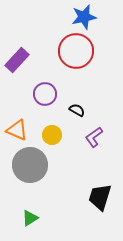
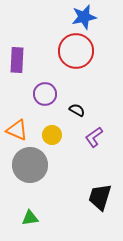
purple rectangle: rotated 40 degrees counterclockwise
green triangle: rotated 24 degrees clockwise
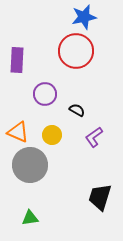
orange triangle: moved 1 px right, 2 px down
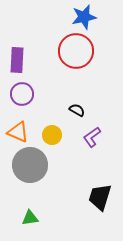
purple circle: moved 23 px left
purple L-shape: moved 2 px left
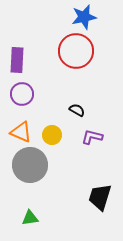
orange triangle: moved 3 px right
purple L-shape: rotated 50 degrees clockwise
